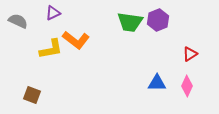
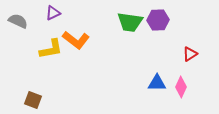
purple hexagon: rotated 20 degrees clockwise
pink diamond: moved 6 px left, 1 px down
brown square: moved 1 px right, 5 px down
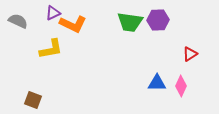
orange L-shape: moved 3 px left, 16 px up; rotated 12 degrees counterclockwise
pink diamond: moved 1 px up
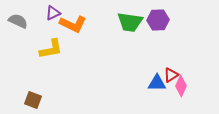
red triangle: moved 19 px left, 21 px down
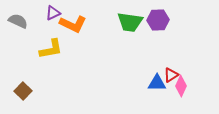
brown square: moved 10 px left, 9 px up; rotated 24 degrees clockwise
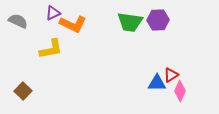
pink diamond: moved 1 px left, 5 px down
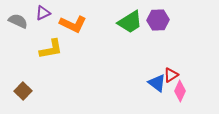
purple triangle: moved 10 px left
green trapezoid: rotated 40 degrees counterclockwise
blue triangle: rotated 36 degrees clockwise
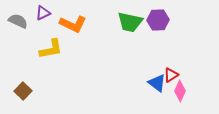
green trapezoid: rotated 44 degrees clockwise
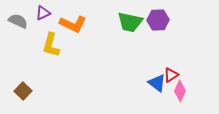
yellow L-shape: moved 4 px up; rotated 115 degrees clockwise
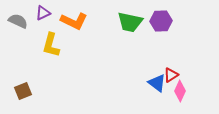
purple hexagon: moved 3 px right, 1 px down
orange L-shape: moved 1 px right, 3 px up
brown square: rotated 24 degrees clockwise
